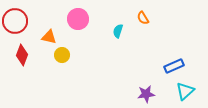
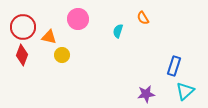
red circle: moved 8 px right, 6 px down
blue rectangle: rotated 48 degrees counterclockwise
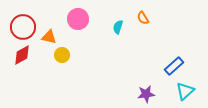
cyan semicircle: moved 4 px up
red diamond: rotated 40 degrees clockwise
blue rectangle: rotated 30 degrees clockwise
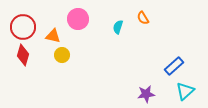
orange triangle: moved 4 px right, 1 px up
red diamond: moved 1 px right; rotated 45 degrees counterclockwise
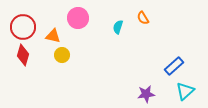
pink circle: moved 1 px up
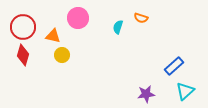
orange semicircle: moved 2 px left; rotated 40 degrees counterclockwise
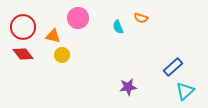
cyan semicircle: rotated 40 degrees counterclockwise
red diamond: moved 1 px up; rotated 55 degrees counterclockwise
blue rectangle: moved 1 px left, 1 px down
purple star: moved 18 px left, 7 px up
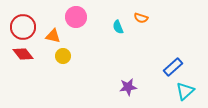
pink circle: moved 2 px left, 1 px up
yellow circle: moved 1 px right, 1 px down
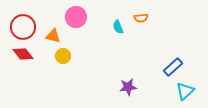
orange semicircle: rotated 24 degrees counterclockwise
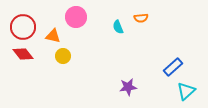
cyan triangle: moved 1 px right
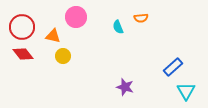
red circle: moved 1 px left
purple star: moved 3 px left; rotated 24 degrees clockwise
cyan triangle: rotated 18 degrees counterclockwise
